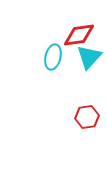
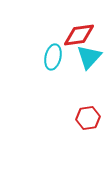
red hexagon: moved 1 px right, 1 px down
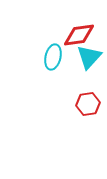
red hexagon: moved 14 px up
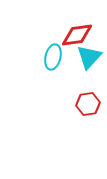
red diamond: moved 2 px left
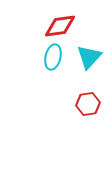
red diamond: moved 17 px left, 9 px up
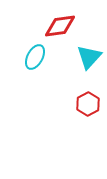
cyan ellipse: moved 18 px left; rotated 15 degrees clockwise
red hexagon: rotated 20 degrees counterclockwise
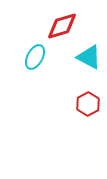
red diamond: moved 2 px right; rotated 8 degrees counterclockwise
cyan triangle: rotated 44 degrees counterclockwise
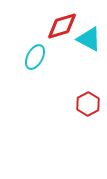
cyan triangle: moved 18 px up
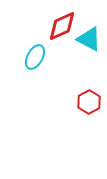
red diamond: rotated 8 degrees counterclockwise
red hexagon: moved 1 px right, 2 px up
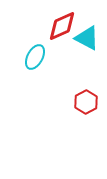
cyan triangle: moved 2 px left, 1 px up
red hexagon: moved 3 px left
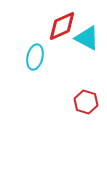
cyan ellipse: rotated 15 degrees counterclockwise
red hexagon: rotated 15 degrees counterclockwise
